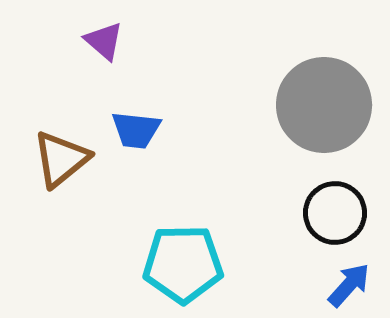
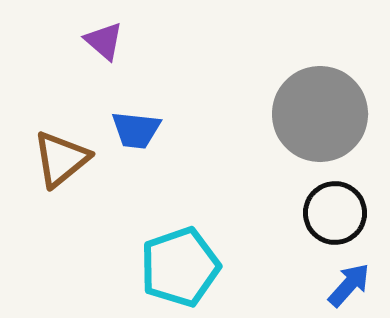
gray circle: moved 4 px left, 9 px down
cyan pentagon: moved 3 px left, 3 px down; rotated 18 degrees counterclockwise
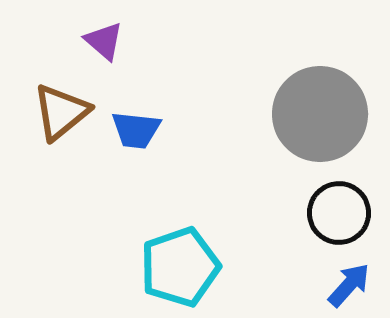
brown triangle: moved 47 px up
black circle: moved 4 px right
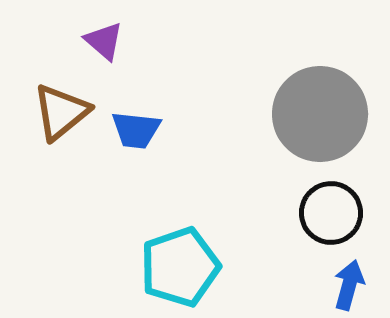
black circle: moved 8 px left
blue arrow: rotated 27 degrees counterclockwise
